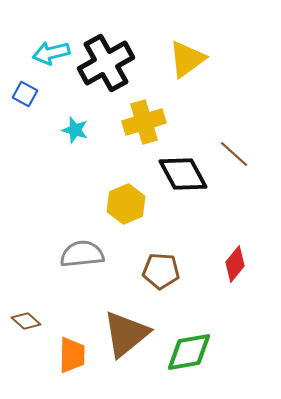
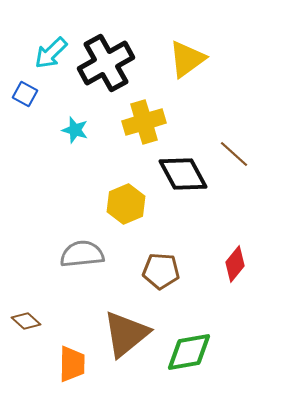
cyan arrow: rotated 30 degrees counterclockwise
orange trapezoid: moved 9 px down
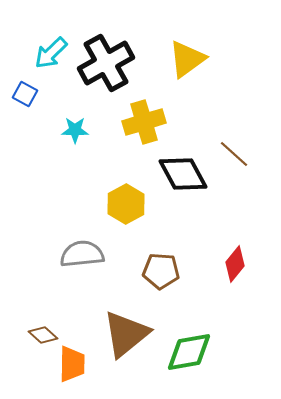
cyan star: rotated 16 degrees counterclockwise
yellow hexagon: rotated 6 degrees counterclockwise
brown diamond: moved 17 px right, 14 px down
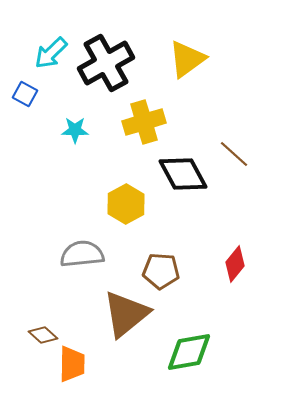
brown triangle: moved 20 px up
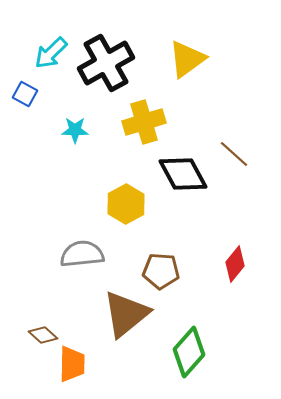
green diamond: rotated 39 degrees counterclockwise
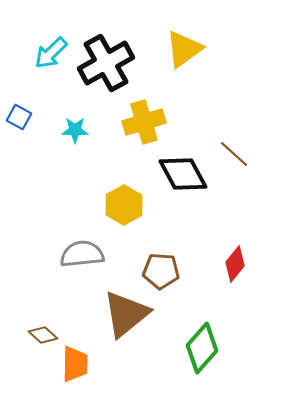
yellow triangle: moved 3 px left, 10 px up
blue square: moved 6 px left, 23 px down
yellow hexagon: moved 2 px left, 1 px down
green diamond: moved 13 px right, 4 px up
orange trapezoid: moved 3 px right
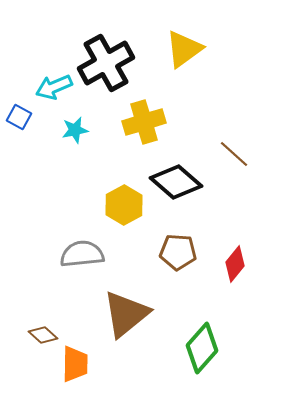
cyan arrow: moved 3 px right, 34 px down; rotated 21 degrees clockwise
cyan star: rotated 12 degrees counterclockwise
black diamond: moved 7 px left, 8 px down; rotated 21 degrees counterclockwise
brown pentagon: moved 17 px right, 19 px up
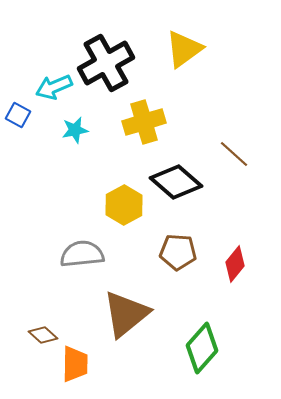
blue square: moved 1 px left, 2 px up
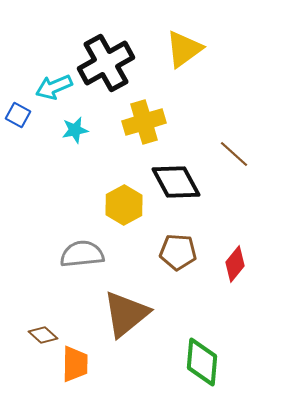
black diamond: rotated 21 degrees clockwise
green diamond: moved 14 px down; rotated 36 degrees counterclockwise
